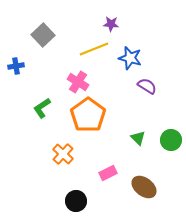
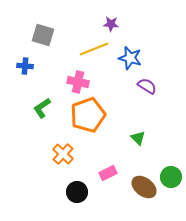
gray square: rotated 30 degrees counterclockwise
blue cross: moved 9 px right; rotated 14 degrees clockwise
pink cross: rotated 20 degrees counterclockwise
orange pentagon: rotated 16 degrees clockwise
green circle: moved 37 px down
black circle: moved 1 px right, 9 px up
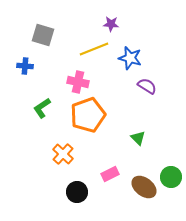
pink rectangle: moved 2 px right, 1 px down
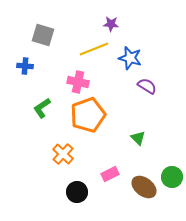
green circle: moved 1 px right
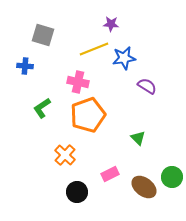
blue star: moved 6 px left; rotated 25 degrees counterclockwise
orange cross: moved 2 px right, 1 px down
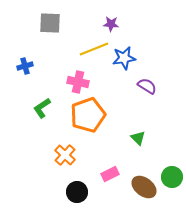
gray square: moved 7 px right, 12 px up; rotated 15 degrees counterclockwise
blue cross: rotated 21 degrees counterclockwise
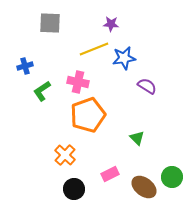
green L-shape: moved 17 px up
green triangle: moved 1 px left
black circle: moved 3 px left, 3 px up
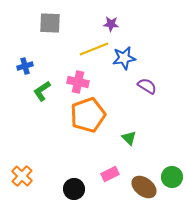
green triangle: moved 8 px left
orange cross: moved 43 px left, 21 px down
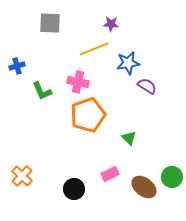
blue star: moved 4 px right, 5 px down
blue cross: moved 8 px left
green L-shape: rotated 80 degrees counterclockwise
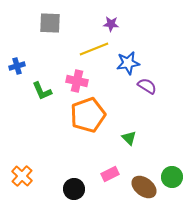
pink cross: moved 1 px left, 1 px up
